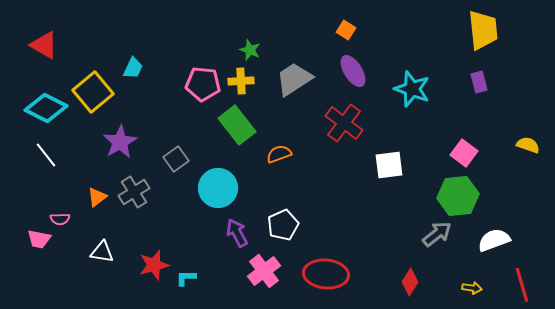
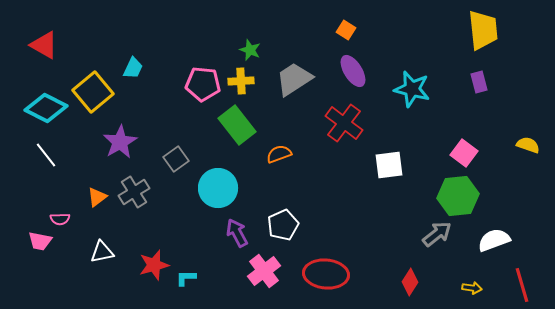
cyan star: rotated 6 degrees counterclockwise
pink trapezoid: moved 1 px right, 2 px down
white triangle: rotated 20 degrees counterclockwise
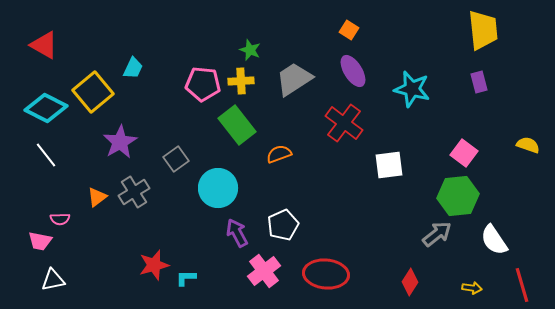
orange square: moved 3 px right
white semicircle: rotated 104 degrees counterclockwise
white triangle: moved 49 px left, 28 px down
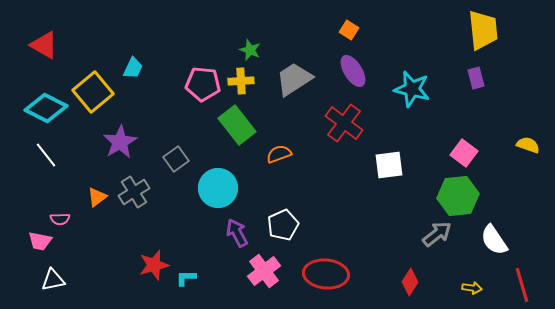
purple rectangle: moved 3 px left, 4 px up
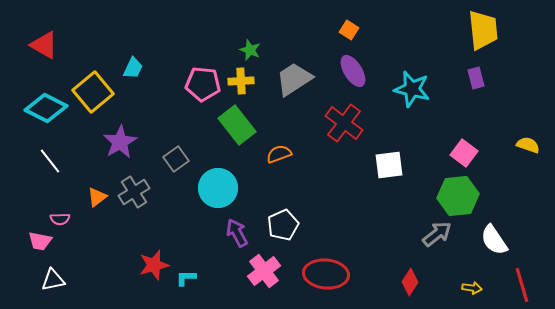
white line: moved 4 px right, 6 px down
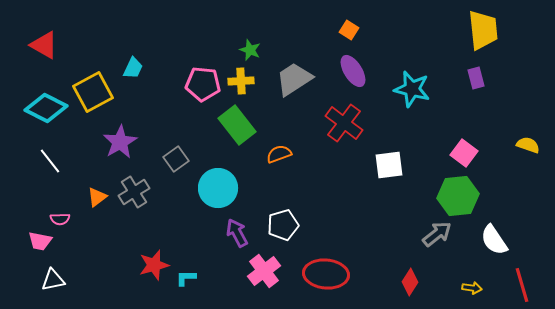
yellow square: rotated 12 degrees clockwise
white pentagon: rotated 8 degrees clockwise
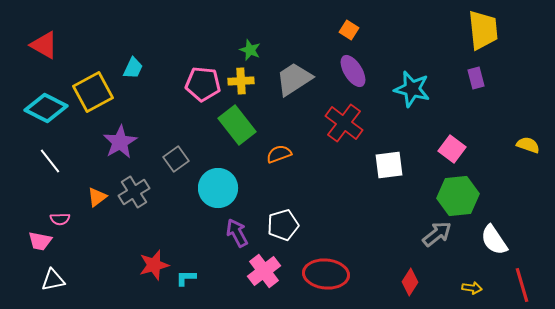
pink square: moved 12 px left, 4 px up
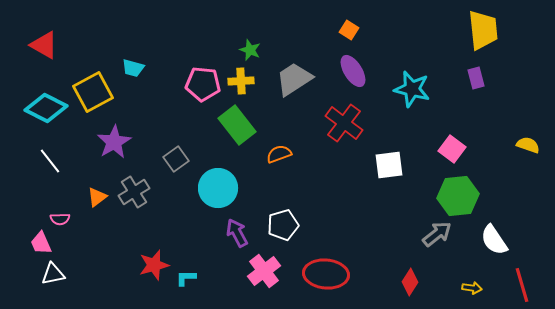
cyan trapezoid: rotated 80 degrees clockwise
purple star: moved 6 px left
pink trapezoid: moved 1 px right, 2 px down; rotated 55 degrees clockwise
white triangle: moved 6 px up
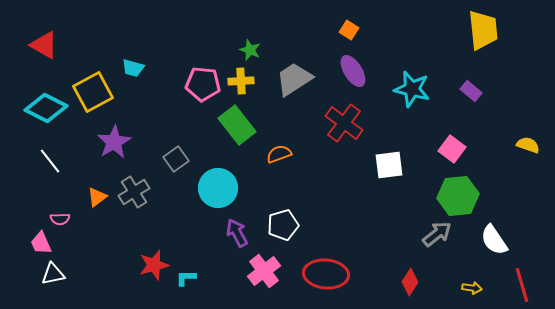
purple rectangle: moved 5 px left, 13 px down; rotated 35 degrees counterclockwise
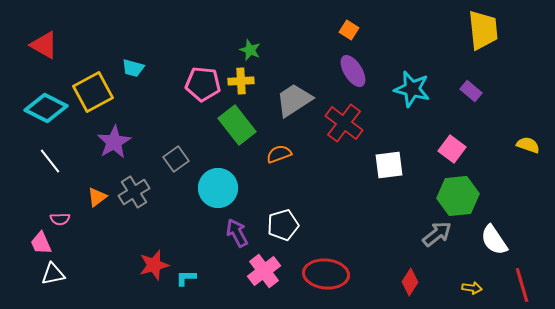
gray trapezoid: moved 21 px down
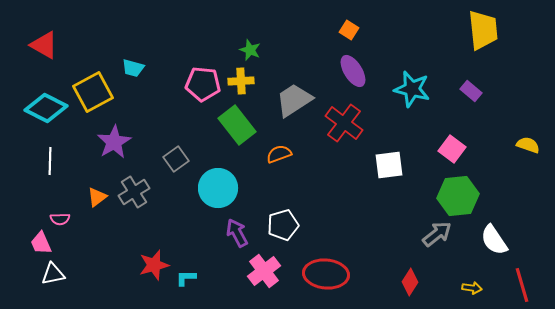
white line: rotated 40 degrees clockwise
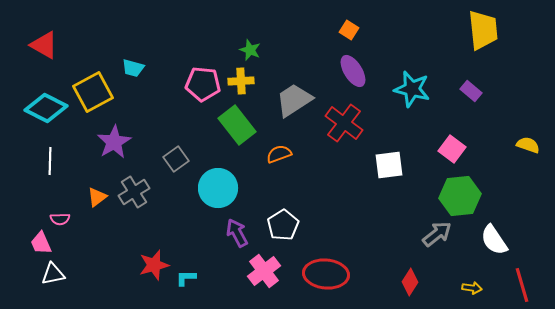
green hexagon: moved 2 px right
white pentagon: rotated 16 degrees counterclockwise
